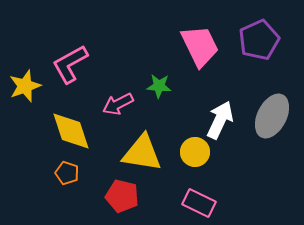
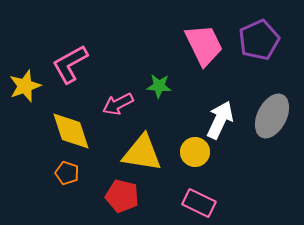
pink trapezoid: moved 4 px right, 1 px up
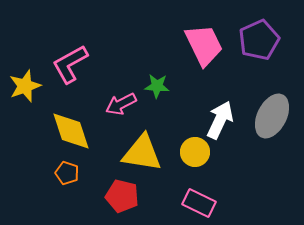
green star: moved 2 px left
pink arrow: moved 3 px right
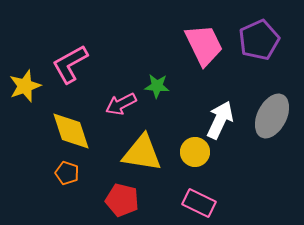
red pentagon: moved 4 px down
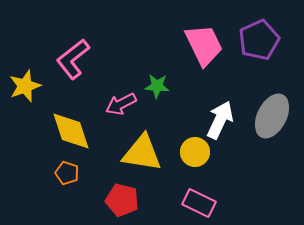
pink L-shape: moved 3 px right, 5 px up; rotated 9 degrees counterclockwise
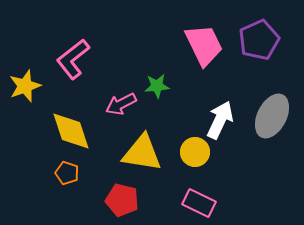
green star: rotated 10 degrees counterclockwise
